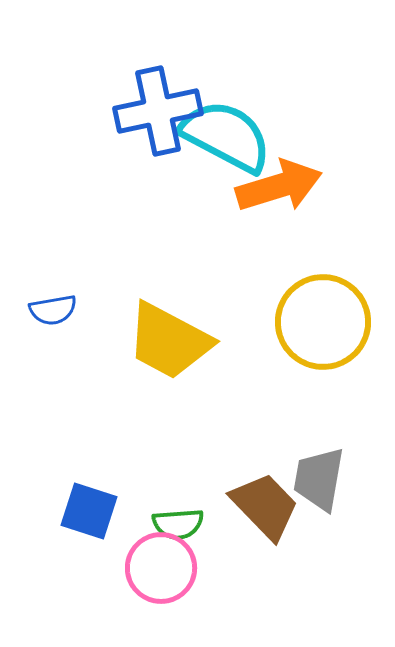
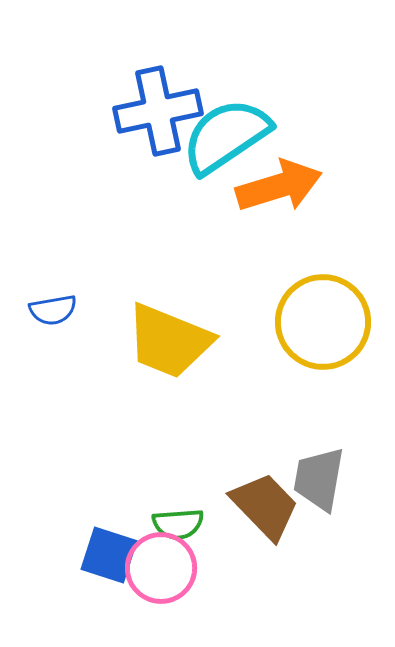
cyan semicircle: rotated 62 degrees counterclockwise
yellow trapezoid: rotated 6 degrees counterclockwise
blue square: moved 20 px right, 44 px down
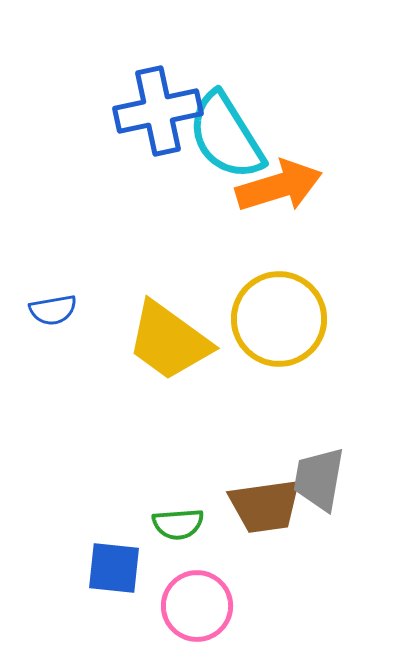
cyan semicircle: rotated 88 degrees counterclockwise
yellow circle: moved 44 px left, 3 px up
yellow trapezoid: rotated 14 degrees clockwise
brown trapezoid: rotated 126 degrees clockwise
blue square: moved 5 px right, 13 px down; rotated 12 degrees counterclockwise
pink circle: moved 36 px right, 38 px down
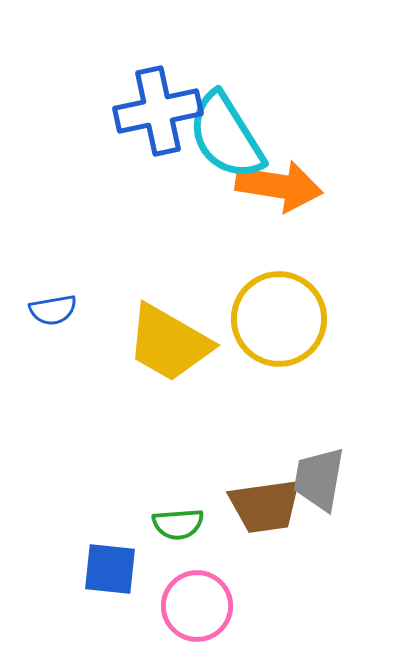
orange arrow: rotated 26 degrees clockwise
yellow trapezoid: moved 2 px down; rotated 6 degrees counterclockwise
blue square: moved 4 px left, 1 px down
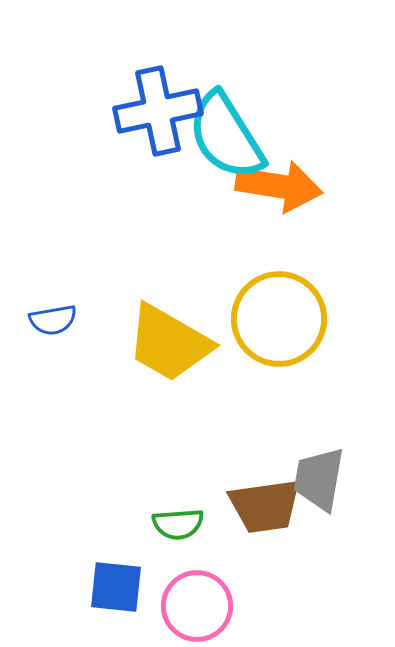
blue semicircle: moved 10 px down
blue square: moved 6 px right, 18 px down
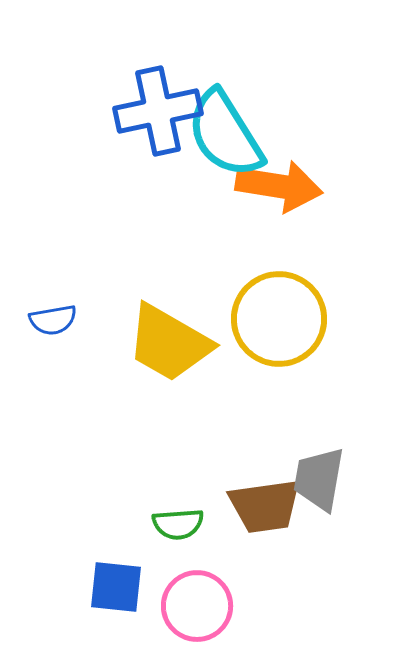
cyan semicircle: moved 1 px left, 2 px up
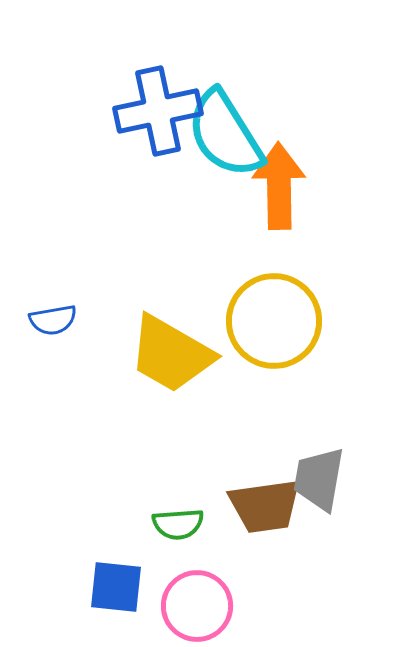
orange arrow: rotated 100 degrees counterclockwise
yellow circle: moved 5 px left, 2 px down
yellow trapezoid: moved 2 px right, 11 px down
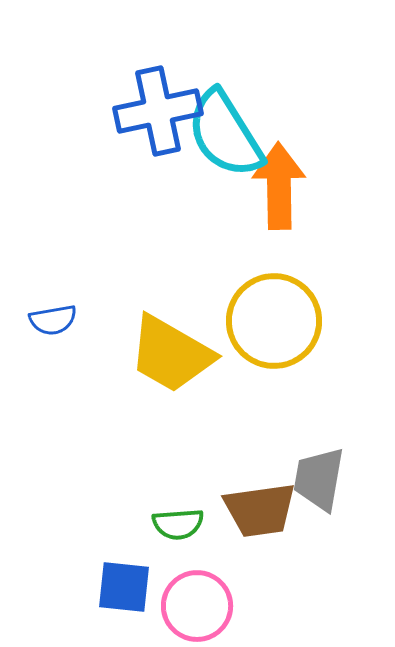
brown trapezoid: moved 5 px left, 4 px down
blue square: moved 8 px right
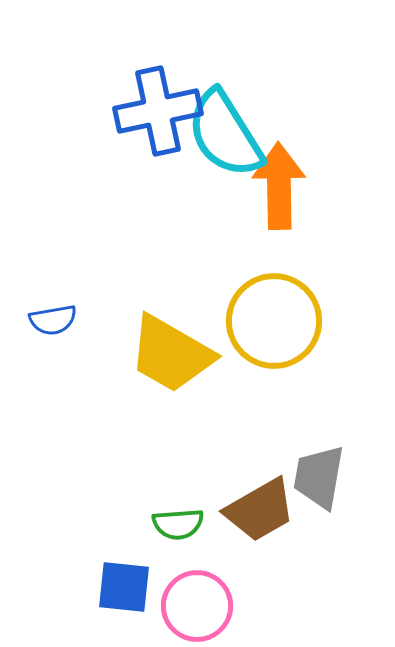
gray trapezoid: moved 2 px up
brown trapezoid: rotated 22 degrees counterclockwise
